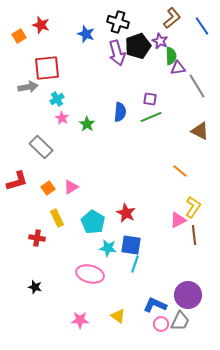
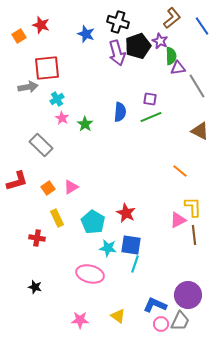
green star at (87, 124): moved 2 px left
gray rectangle at (41, 147): moved 2 px up
yellow L-shape at (193, 207): rotated 35 degrees counterclockwise
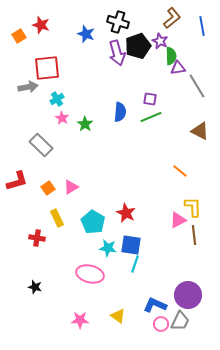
blue line at (202, 26): rotated 24 degrees clockwise
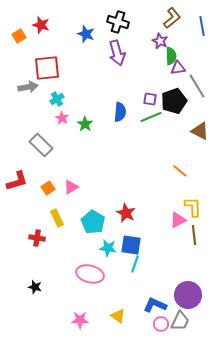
black pentagon at (138, 46): moved 36 px right, 55 px down
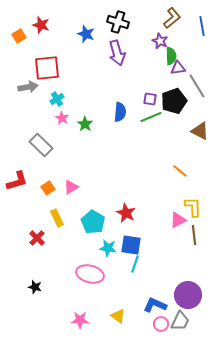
red cross at (37, 238): rotated 35 degrees clockwise
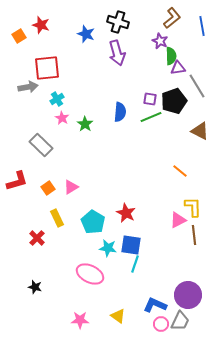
pink ellipse at (90, 274): rotated 12 degrees clockwise
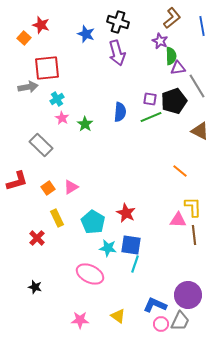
orange square at (19, 36): moved 5 px right, 2 px down; rotated 16 degrees counterclockwise
pink triangle at (178, 220): rotated 30 degrees clockwise
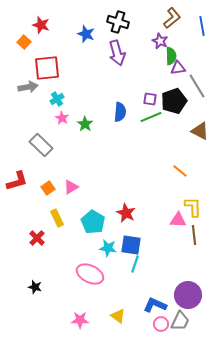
orange square at (24, 38): moved 4 px down
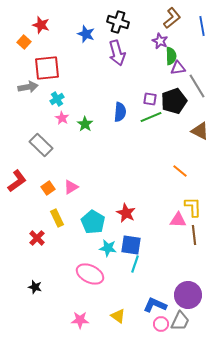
red L-shape at (17, 181): rotated 20 degrees counterclockwise
